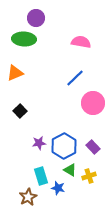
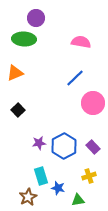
black square: moved 2 px left, 1 px up
green triangle: moved 8 px right, 30 px down; rotated 40 degrees counterclockwise
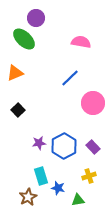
green ellipse: rotated 40 degrees clockwise
blue line: moved 5 px left
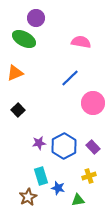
green ellipse: rotated 15 degrees counterclockwise
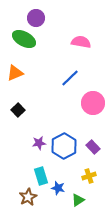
green triangle: rotated 24 degrees counterclockwise
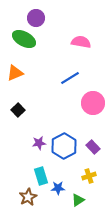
blue line: rotated 12 degrees clockwise
blue star: rotated 16 degrees counterclockwise
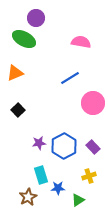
cyan rectangle: moved 1 px up
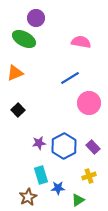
pink circle: moved 4 px left
